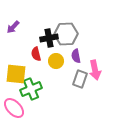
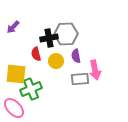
gray rectangle: rotated 66 degrees clockwise
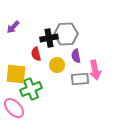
yellow circle: moved 1 px right, 4 px down
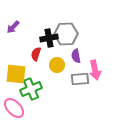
red semicircle: rotated 32 degrees clockwise
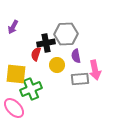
purple arrow: rotated 16 degrees counterclockwise
black cross: moved 3 px left, 5 px down
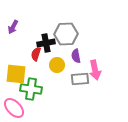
green cross: rotated 30 degrees clockwise
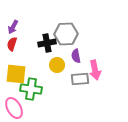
black cross: moved 1 px right
red semicircle: moved 24 px left, 10 px up
pink ellipse: rotated 15 degrees clockwise
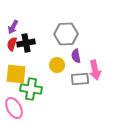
black cross: moved 21 px left
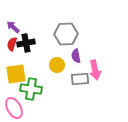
purple arrow: rotated 104 degrees clockwise
yellow square: rotated 15 degrees counterclockwise
